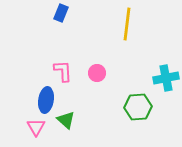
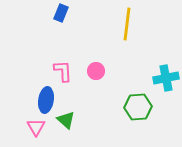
pink circle: moved 1 px left, 2 px up
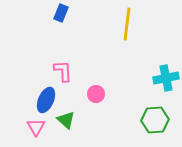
pink circle: moved 23 px down
blue ellipse: rotated 15 degrees clockwise
green hexagon: moved 17 px right, 13 px down
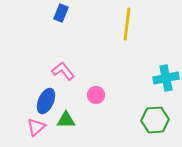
pink L-shape: rotated 35 degrees counterclockwise
pink circle: moved 1 px down
blue ellipse: moved 1 px down
green triangle: rotated 42 degrees counterclockwise
pink triangle: rotated 18 degrees clockwise
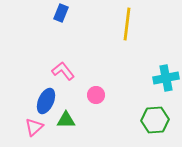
pink triangle: moved 2 px left
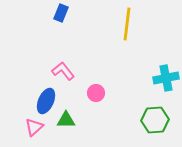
pink circle: moved 2 px up
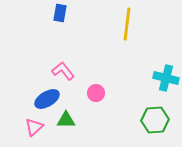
blue rectangle: moved 1 px left; rotated 12 degrees counterclockwise
cyan cross: rotated 25 degrees clockwise
blue ellipse: moved 1 px right, 2 px up; rotated 35 degrees clockwise
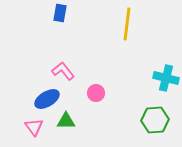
green triangle: moved 1 px down
pink triangle: rotated 24 degrees counterclockwise
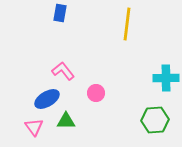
cyan cross: rotated 15 degrees counterclockwise
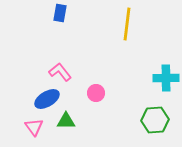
pink L-shape: moved 3 px left, 1 px down
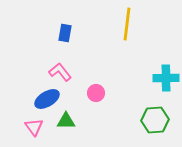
blue rectangle: moved 5 px right, 20 px down
